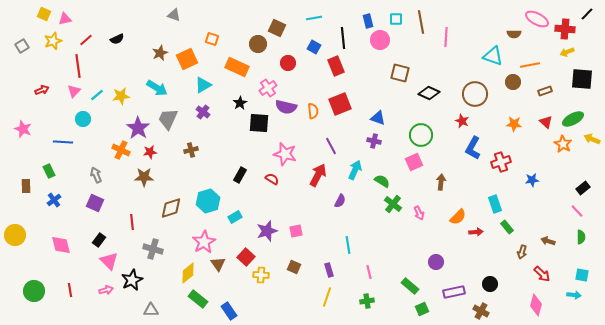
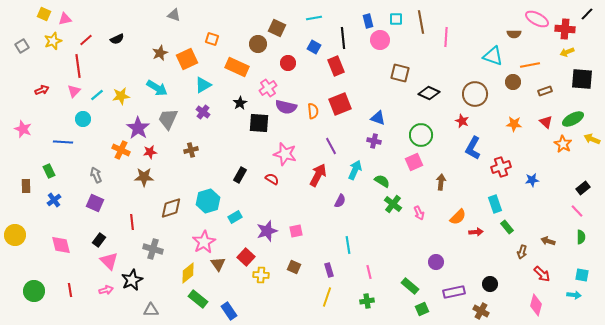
red cross at (501, 162): moved 5 px down
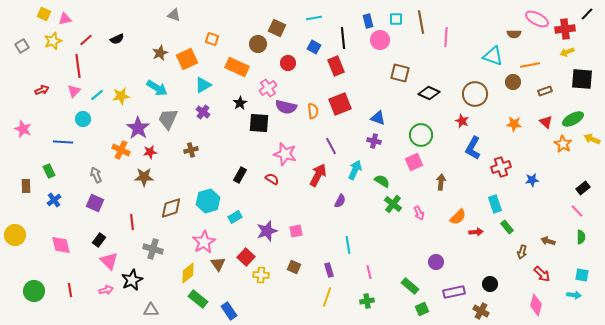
red cross at (565, 29): rotated 12 degrees counterclockwise
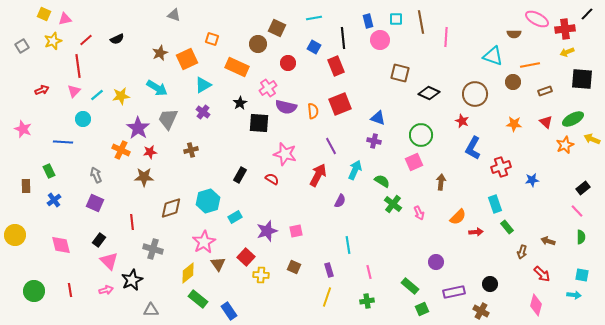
orange star at (563, 144): moved 2 px right, 1 px down; rotated 18 degrees clockwise
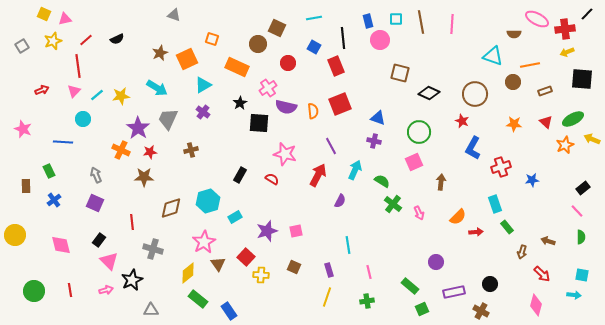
pink line at (446, 37): moved 6 px right, 13 px up
green circle at (421, 135): moved 2 px left, 3 px up
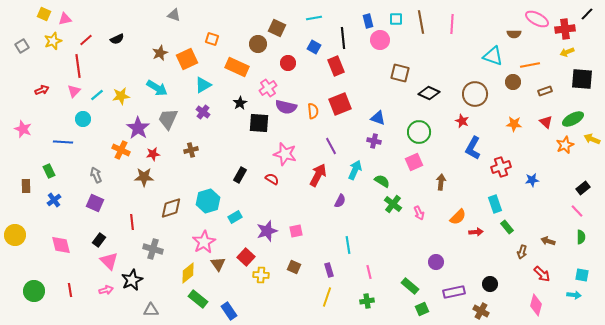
red star at (150, 152): moved 3 px right, 2 px down
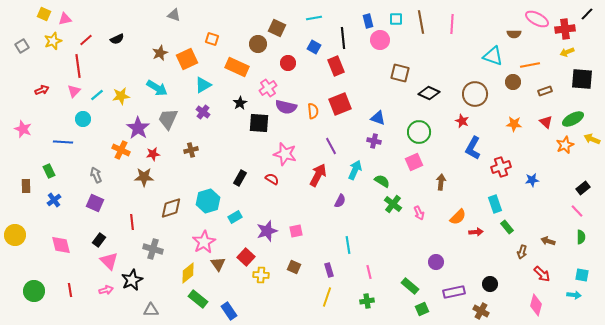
black rectangle at (240, 175): moved 3 px down
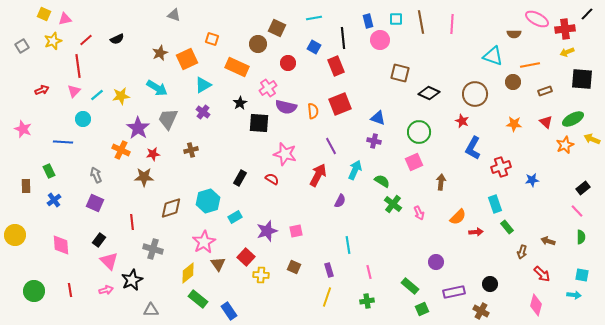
pink diamond at (61, 245): rotated 10 degrees clockwise
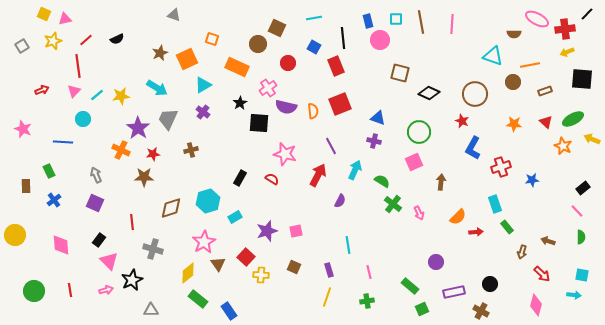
orange star at (565, 145): moved 2 px left, 1 px down; rotated 24 degrees counterclockwise
